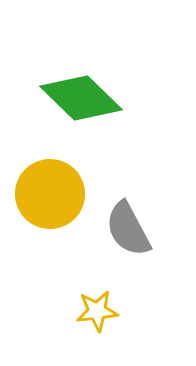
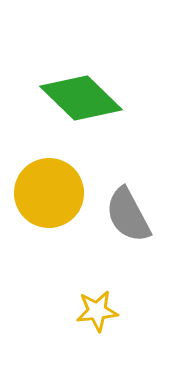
yellow circle: moved 1 px left, 1 px up
gray semicircle: moved 14 px up
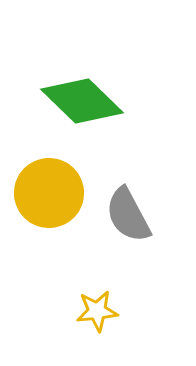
green diamond: moved 1 px right, 3 px down
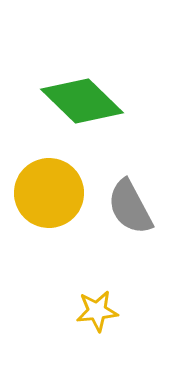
gray semicircle: moved 2 px right, 8 px up
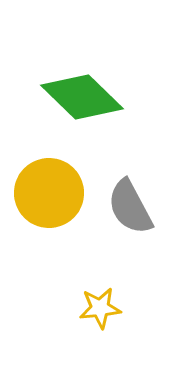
green diamond: moved 4 px up
yellow star: moved 3 px right, 3 px up
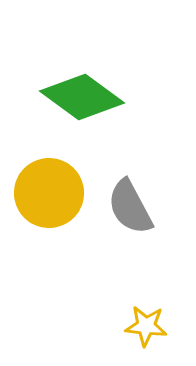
green diamond: rotated 8 degrees counterclockwise
yellow star: moved 46 px right, 18 px down; rotated 12 degrees clockwise
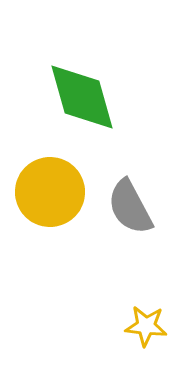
green diamond: rotated 38 degrees clockwise
yellow circle: moved 1 px right, 1 px up
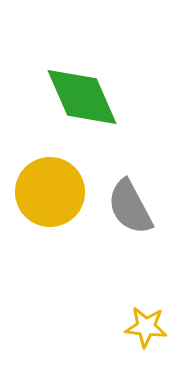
green diamond: rotated 8 degrees counterclockwise
yellow star: moved 1 px down
